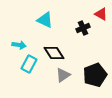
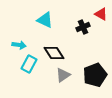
black cross: moved 1 px up
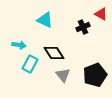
cyan rectangle: moved 1 px right
gray triangle: rotated 35 degrees counterclockwise
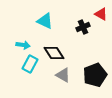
cyan triangle: moved 1 px down
cyan arrow: moved 4 px right
gray triangle: rotated 21 degrees counterclockwise
